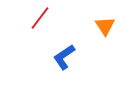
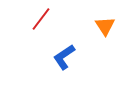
red line: moved 1 px right, 1 px down
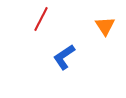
red line: rotated 10 degrees counterclockwise
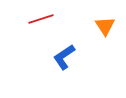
red line: rotated 45 degrees clockwise
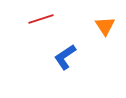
blue L-shape: moved 1 px right
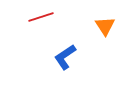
red line: moved 2 px up
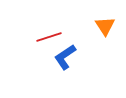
red line: moved 8 px right, 20 px down
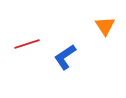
red line: moved 22 px left, 7 px down
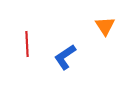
red line: rotated 75 degrees counterclockwise
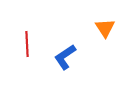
orange triangle: moved 2 px down
